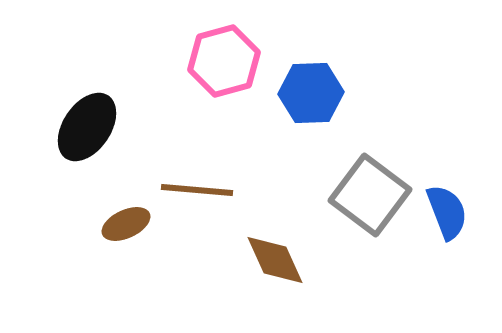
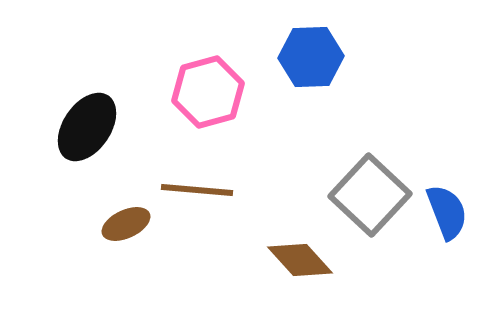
pink hexagon: moved 16 px left, 31 px down
blue hexagon: moved 36 px up
gray square: rotated 6 degrees clockwise
brown diamond: moved 25 px right; rotated 18 degrees counterclockwise
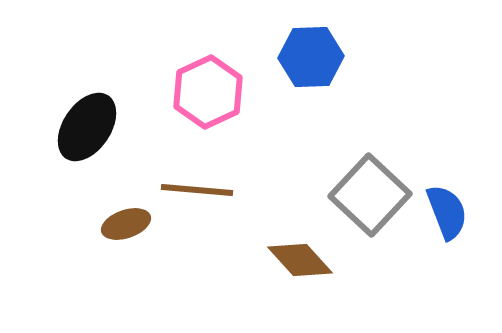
pink hexagon: rotated 10 degrees counterclockwise
brown ellipse: rotated 6 degrees clockwise
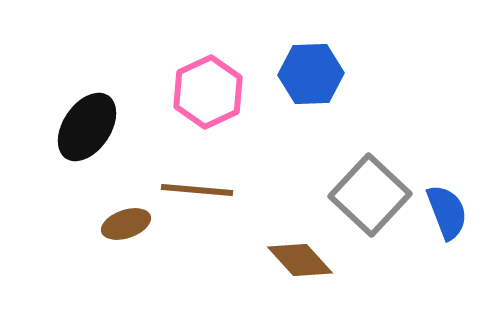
blue hexagon: moved 17 px down
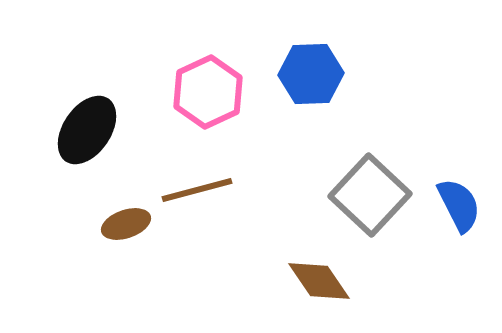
black ellipse: moved 3 px down
brown line: rotated 20 degrees counterclockwise
blue semicircle: moved 12 px right, 7 px up; rotated 6 degrees counterclockwise
brown diamond: moved 19 px right, 21 px down; rotated 8 degrees clockwise
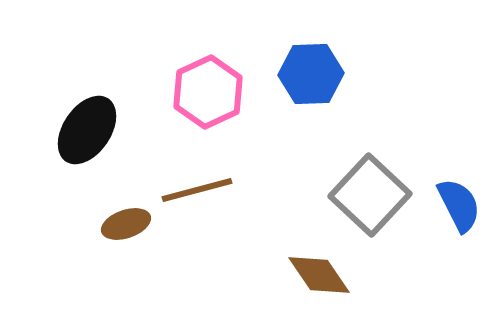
brown diamond: moved 6 px up
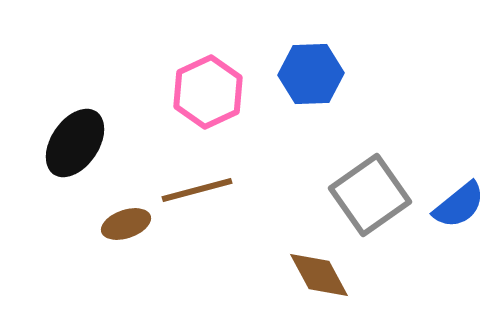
black ellipse: moved 12 px left, 13 px down
gray square: rotated 12 degrees clockwise
blue semicircle: rotated 78 degrees clockwise
brown diamond: rotated 6 degrees clockwise
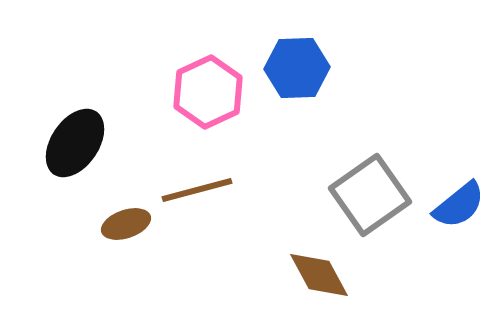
blue hexagon: moved 14 px left, 6 px up
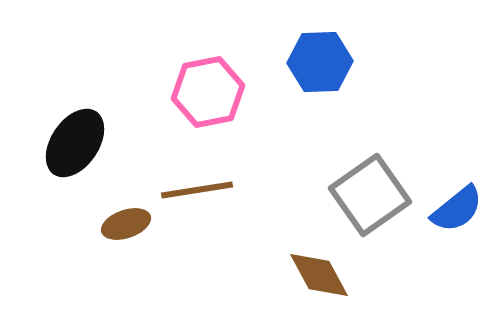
blue hexagon: moved 23 px right, 6 px up
pink hexagon: rotated 14 degrees clockwise
brown line: rotated 6 degrees clockwise
blue semicircle: moved 2 px left, 4 px down
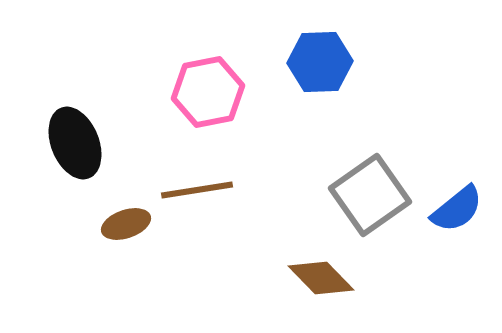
black ellipse: rotated 56 degrees counterclockwise
brown diamond: moved 2 px right, 3 px down; rotated 16 degrees counterclockwise
